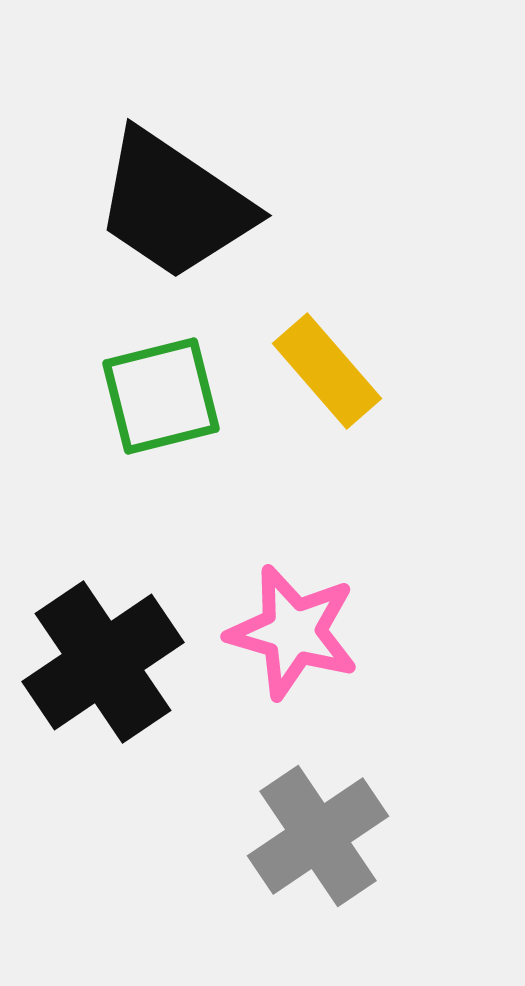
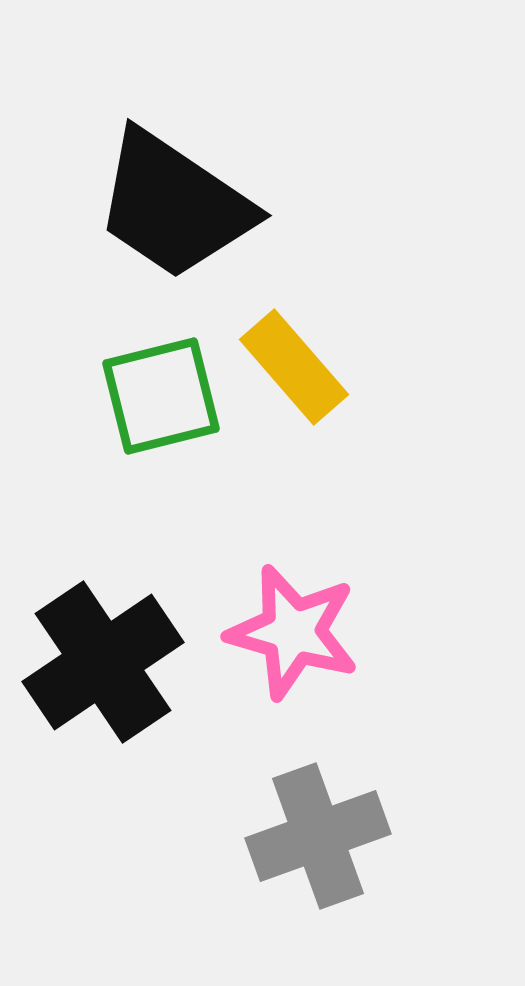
yellow rectangle: moved 33 px left, 4 px up
gray cross: rotated 14 degrees clockwise
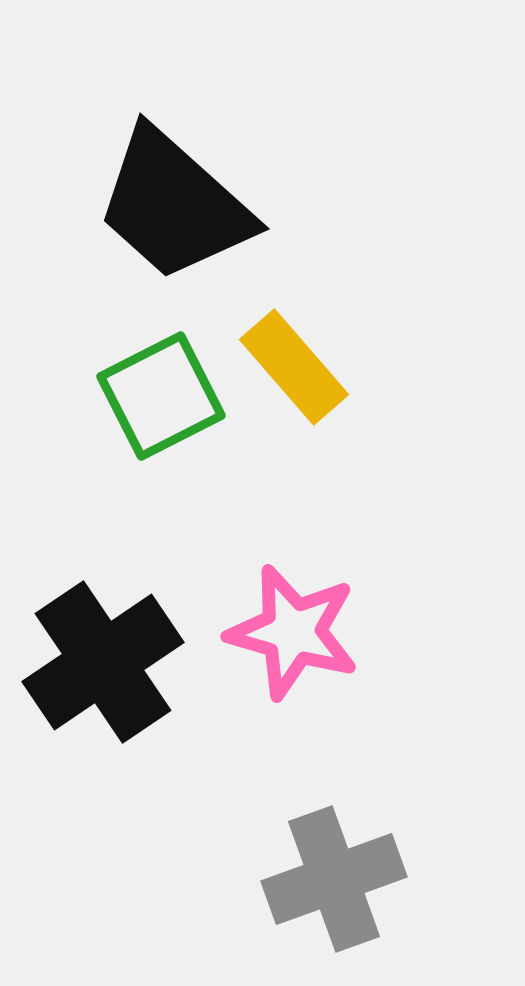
black trapezoid: rotated 8 degrees clockwise
green square: rotated 13 degrees counterclockwise
gray cross: moved 16 px right, 43 px down
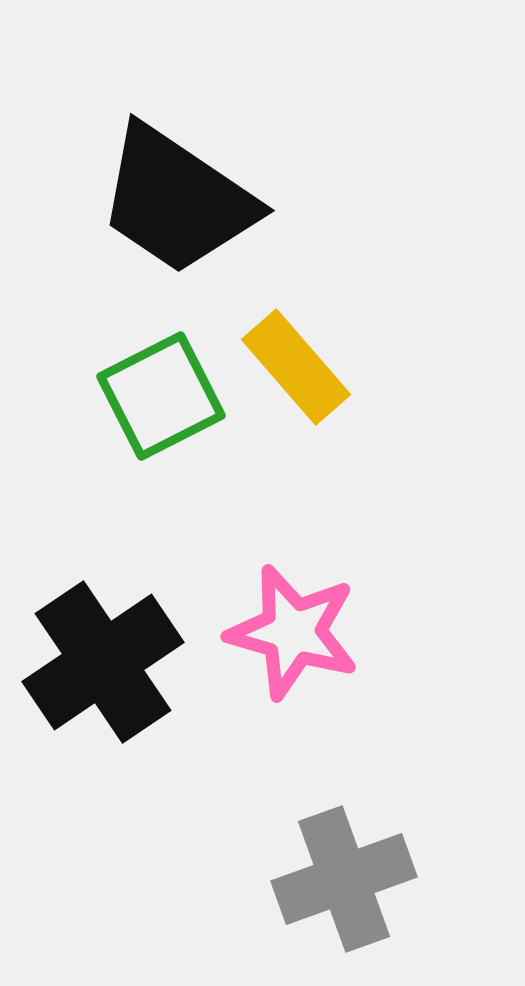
black trapezoid: moved 3 px right, 5 px up; rotated 8 degrees counterclockwise
yellow rectangle: moved 2 px right
gray cross: moved 10 px right
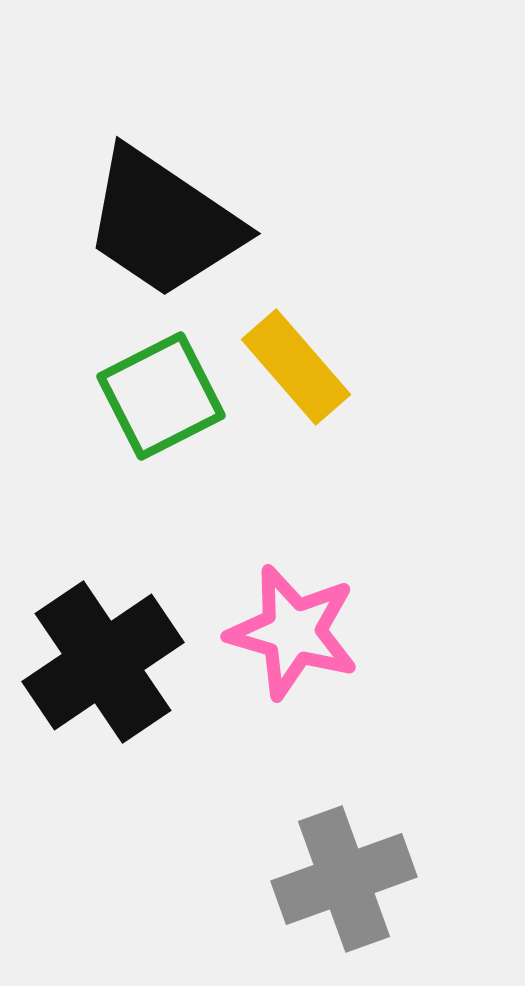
black trapezoid: moved 14 px left, 23 px down
